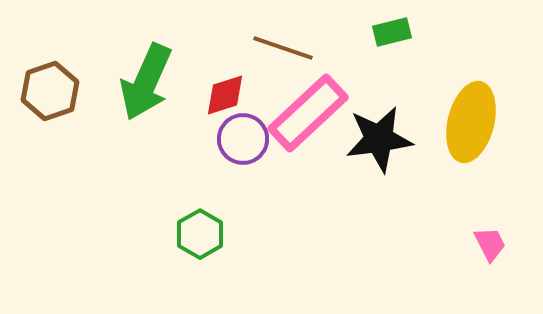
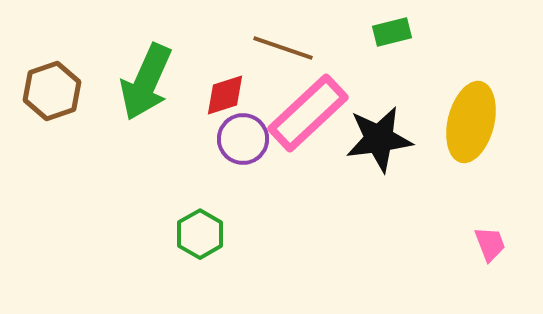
brown hexagon: moved 2 px right
pink trapezoid: rotated 6 degrees clockwise
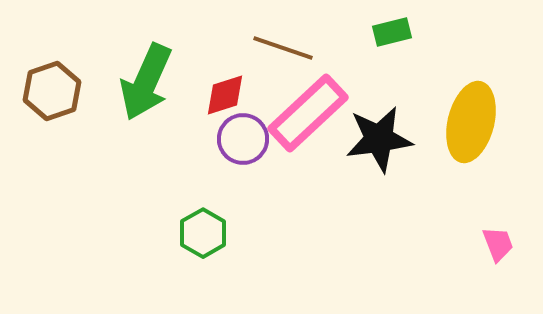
green hexagon: moved 3 px right, 1 px up
pink trapezoid: moved 8 px right
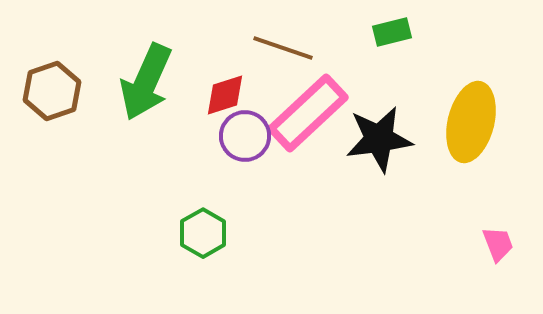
purple circle: moved 2 px right, 3 px up
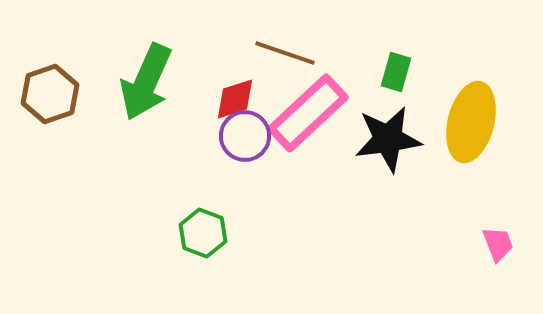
green rectangle: moved 4 px right, 40 px down; rotated 60 degrees counterclockwise
brown line: moved 2 px right, 5 px down
brown hexagon: moved 2 px left, 3 px down
red diamond: moved 10 px right, 4 px down
black star: moved 9 px right
green hexagon: rotated 9 degrees counterclockwise
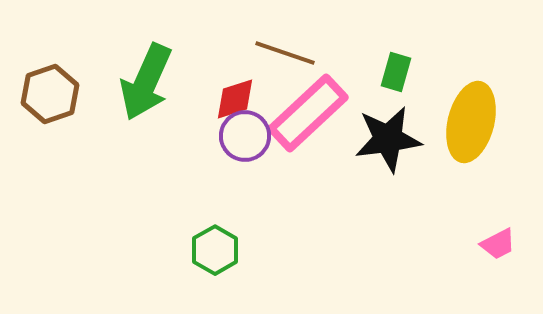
green hexagon: moved 12 px right, 17 px down; rotated 9 degrees clockwise
pink trapezoid: rotated 84 degrees clockwise
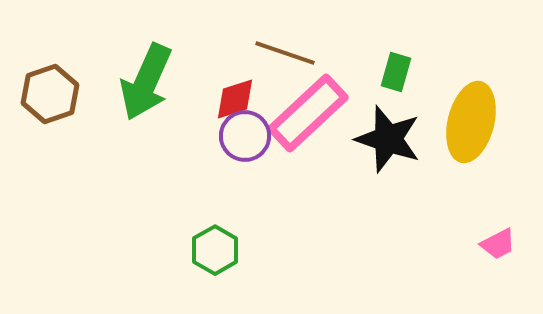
black star: rotated 26 degrees clockwise
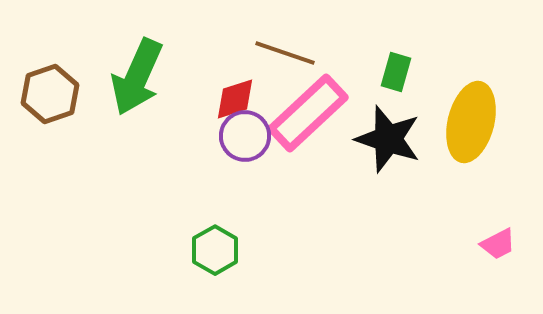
green arrow: moved 9 px left, 5 px up
